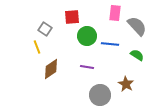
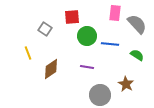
gray semicircle: moved 2 px up
yellow line: moved 9 px left, 6 px down
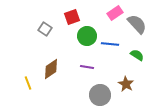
pink rectangle: rotated 49 degrees clockwise
red square: rotated 14 degrees counterclockwise
yellow line: moved 30 px down
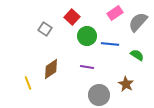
red square: rotated 28 degrees counterclockwise
gray semicircle: moved 1 px right, 2 px up; rotated 95 degrees counterclockwise
gray circle: moved 1 px left
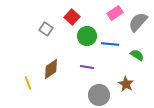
gray square: moved 1 px right
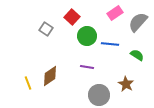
brown diamond: moved 1 px left, 7 px down
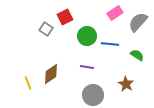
red square: moved 7 px left; rotated 21 degrees clockwise
brown diamond: moved 1 px right, 2 px up
gray circle: moved 6 px left
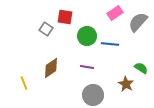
red square: rotated 35 degrees clockwise
green semicircle: moved 4 px right, 13 px down
brown diamond: moved 6 px up
yellow line: moved 4 px left
